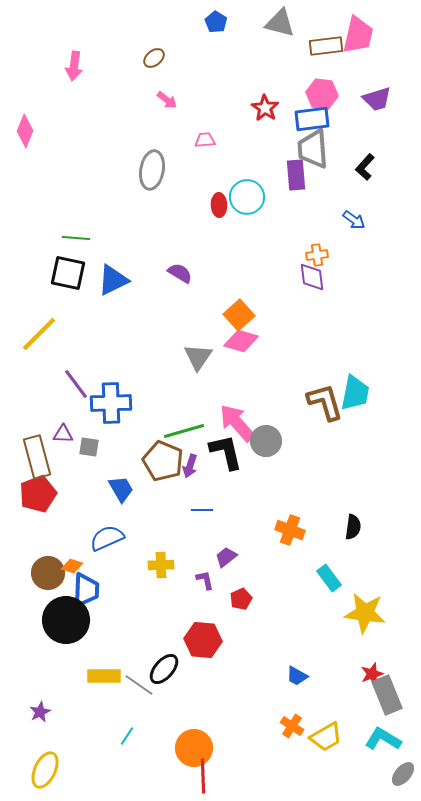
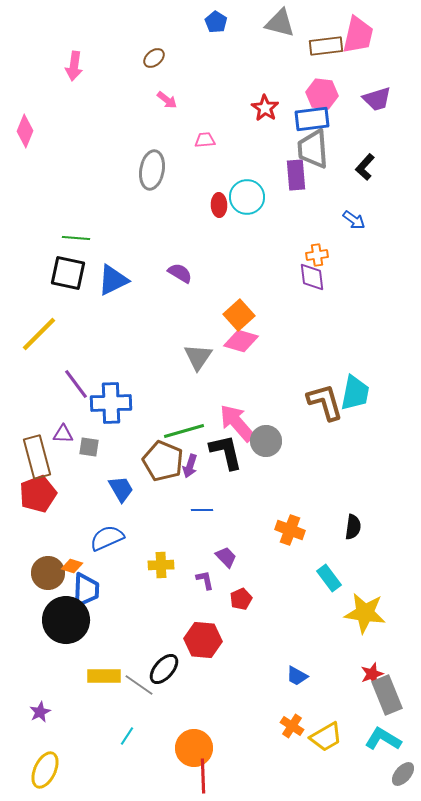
purple trapezoid at (226, 557): rotated 85 degrees clockwise
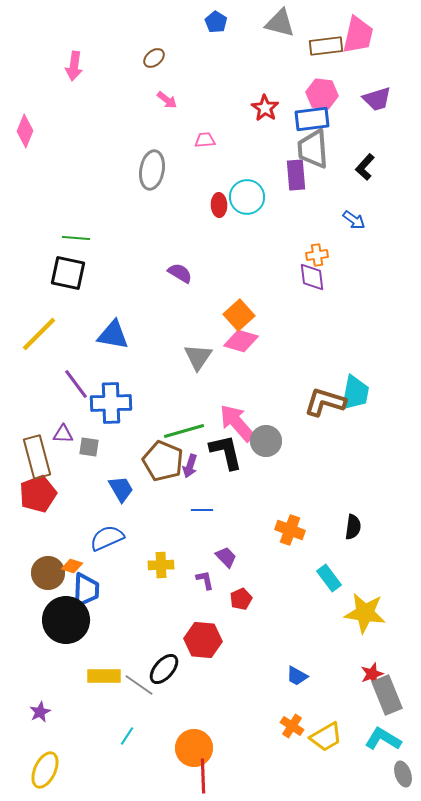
blue triangle at (113, 280): moved 55 px down; rotated 36 degrees clockwise
brown L-shape at (325, 402): rotated 57 degrees counterclockwise
gray ellipse at (403, 774): rotated 60 degrees counterclockwise
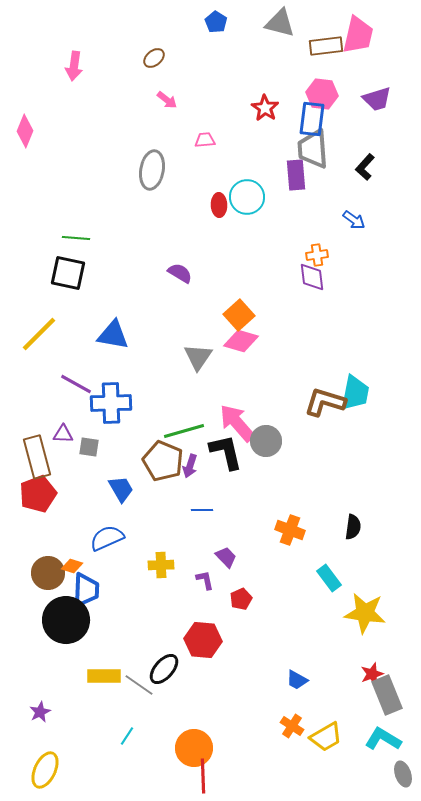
blue rectangle at (312, 119): rotated 76 degrees counterclockwise
purple line at (76, 384): rotated 24 degrees counterclockwise
blue trapezoid at (297, 676): moved 4 px down
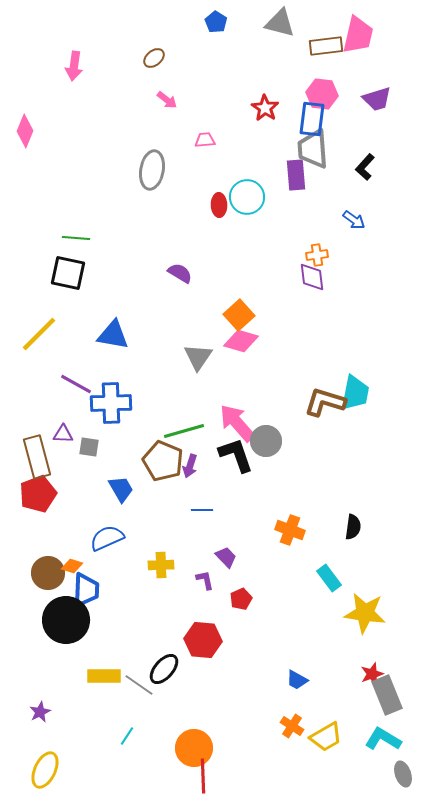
black L-shape at (226, 452): moved 10 px right, 3 px down; rotated 6 degrees counterclockwise
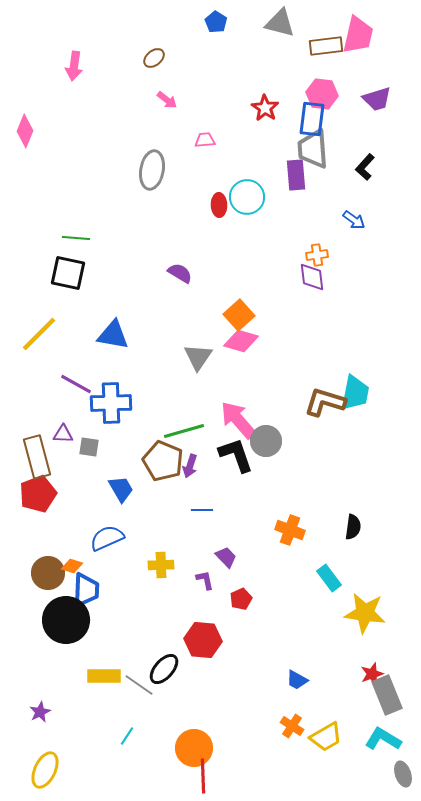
pink arrow at (237, 423): moved 1 px right, 3 px up
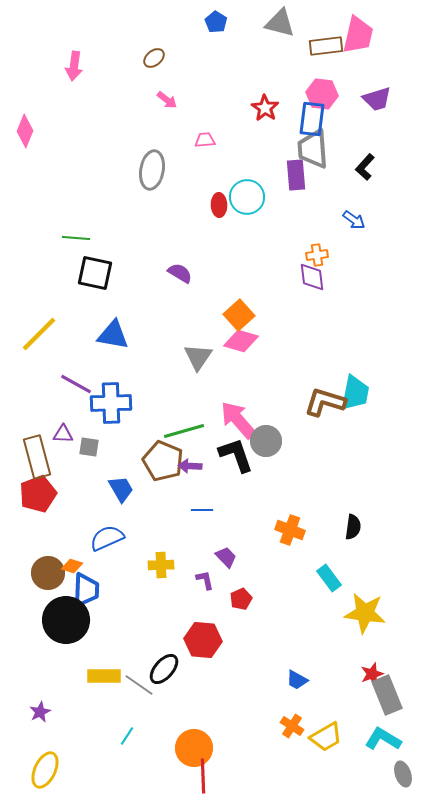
black square at (68, 273): moved 27 px right
purple arrow at (190, 466): rotated 75 degrees clockwise
